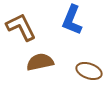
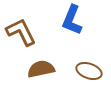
brown L-shape: moved 5 px down
brown semicircle: moved 1 px right, 7 px down
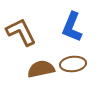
blue L-shape: moved 7 px down
brown ellipse: moved 16 px left, 7 px up; rotated 25 degrees counterclockwise
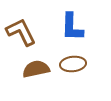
blue L-shape: rotated 20 degrees counterclockwise
brown semicircle: moved 5 px left
